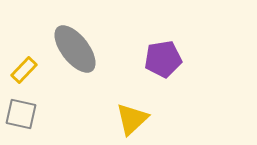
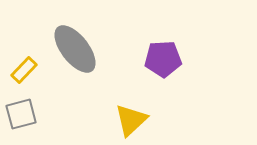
purple pentagon: rotated 6 degrees clockwise
gray square: rotated 28 degrees counterclockwise
yellow triangle: moved 1 px left, 1 px down
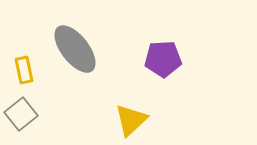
yellow rectangle: rotated 56 degrees counterclockwise
gray square: rotated 24 degrees counterclockwise
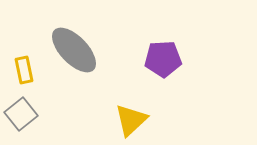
gray ellipse: moved 1 px left, 1 px down; rotated 6 degrees counterclockwise
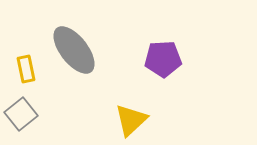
gray ellipse: rotated 6 degrees clockwise
yellow rectangle: moved 2 px right, 1 px up
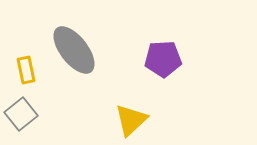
yellow rectangle: moved 1 px down
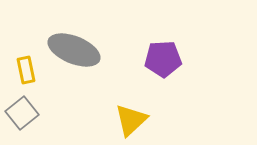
gray ellipse: rotated 30 degrees counterclockwise
gray square: moved 1 px right, 1 px up
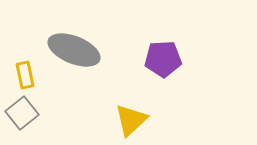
yellow rectangle: moved 1 px left, 5 px down
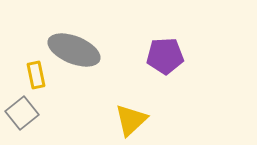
purple pentagon: moved 2 px right, 3 px up
yellow rectangle: moved 11 px right
